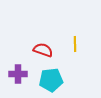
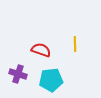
red semicircle: moved 2 px left
purple cross: rotated 18 degrees clockwise
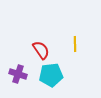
red semicircle: rotated 36 degrees clockwise
cyan pentagon: moved 5 px up
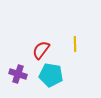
red semicircle: rotated 108 degrees counterclockwise
cyan pentagon: rotated 15 degrees clockwise
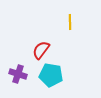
yellow line: moved 5 px left, 22 px up
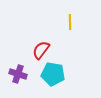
cyan pentagon: moved 2 px right, 1 px up
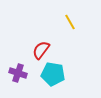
yellow line: rotated 28 degrees counterclockwise
purple cross: moved 1 px up
